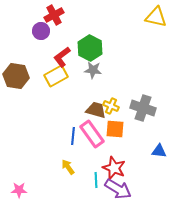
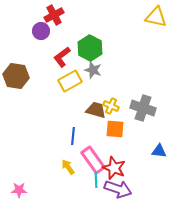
gray star: rotated 12 degrees clockwise
yellow rectangle: moved 14 px right, 5 px down
pink rectangle: moved 1 px right, 26 px down
purple arrow: rotated 12 degrees counterclockwise
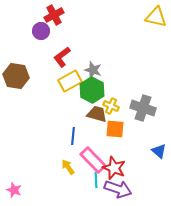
green hexagon: moved 2 px right, 42 px down
brown trapezoid: moved 1 px right, 4 px down
blue triangle: rotated 35 degrees clockwise
pink rectangle: rotated 8 degrees counterclockwise
pink star: moved 5 px left; rotated 21 degrees clockwise
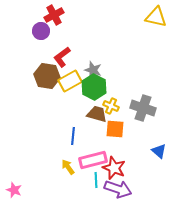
brown hexagon: moved 31 px right
green hexagon: moved 2 px right, 3 px up
pink rectangle: rotated 60 degrees counterclockwise
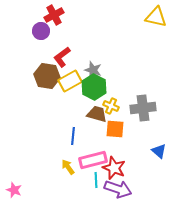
gray cross: rotated 25 degrees counterclockwise
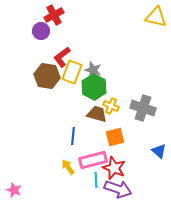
yellow rectangle: moved 2 px right, 9 px up; rotated 40 degrees counterclockwise
gray cross: rotated 25 degrees clockwise
orange square: moved 8 px down; rotated 18 degrees counterclockwise
